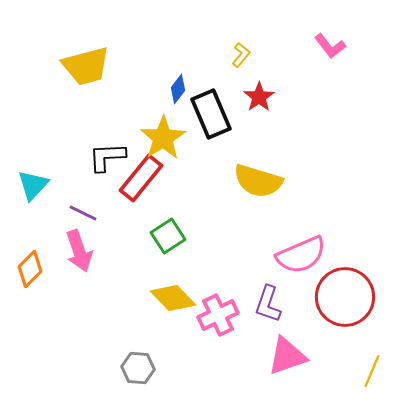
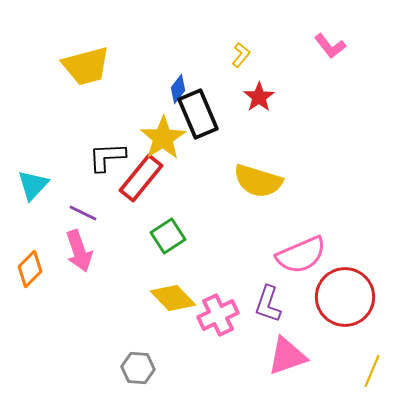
black rectangle: moved 13 px left
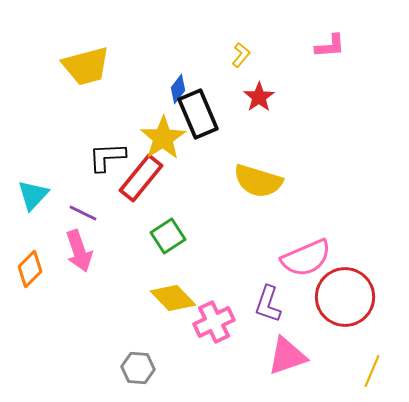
pink L-shape: rotated 56 degrees counterclockwise
cyan triangle: moved 10 px down
pink semicircle: moved 5 px right, 3 px down
pink cross: moved 4 px left, 7 px down
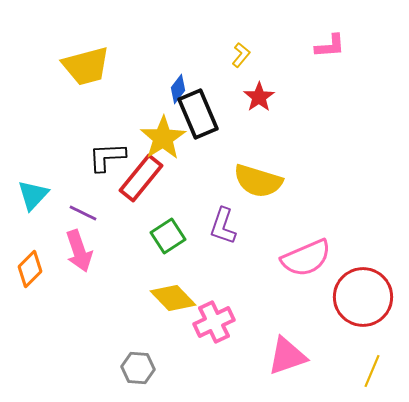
red circle: moved 18 px right
purple L-shape: moved 45 px left, 78 px up
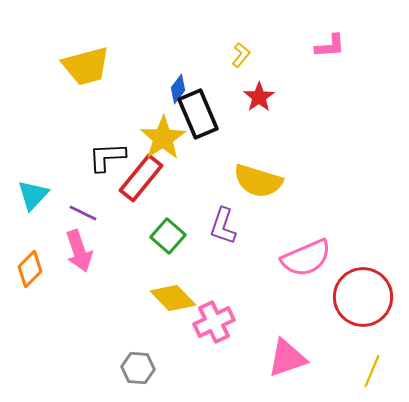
green square: rotated 16 degrees counterclockwise
pink triangle: moved 2 px down
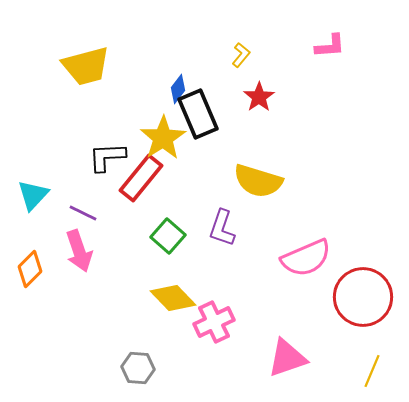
purple L-shape: moved 1 px left, 2 px down
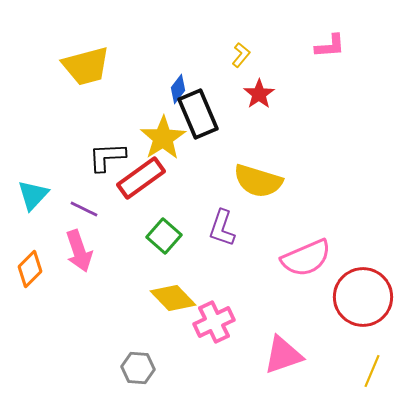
red star: moved 3 px up
red rectangle: rotated 15 degrees clockwise
purple line: moved 1 px right, 4 px up
green square: moved 4 px left
pink triangle: moved 4 px left, 3 px up
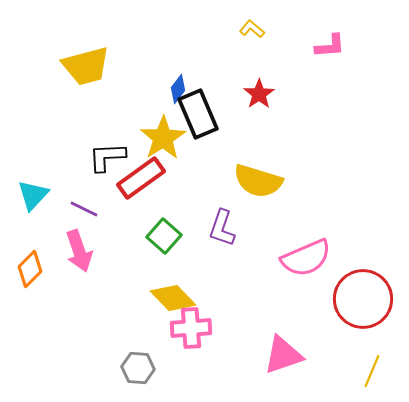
yellow L-shape: moved 11 px right, 26 px up; rotated 90 degrees counterclockwise
red circle: moved 2 px down
pink cross: moved 23 px left, 6 px down; rotated 21 degrees clockwise
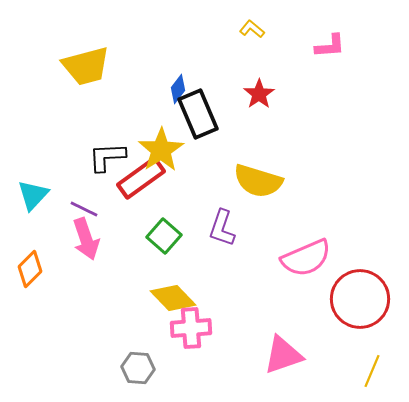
yellow star: moved 2 px left, 12 px down
pink arrow: moved 7 px right, 12 px up
red circle: moved 3 px left
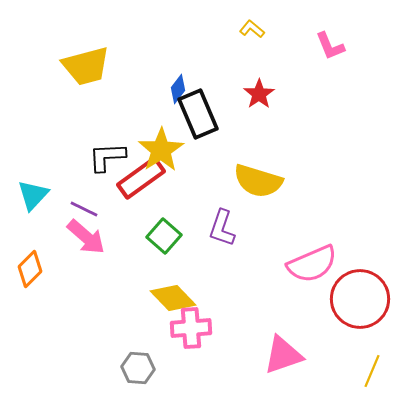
pink L-shape: rotated 72 degrees clockwise
pink arrow: moved 2 px up; rotated 30 degrees counterclockwise
pink semicircle: moved 6 px right, 6 px down
